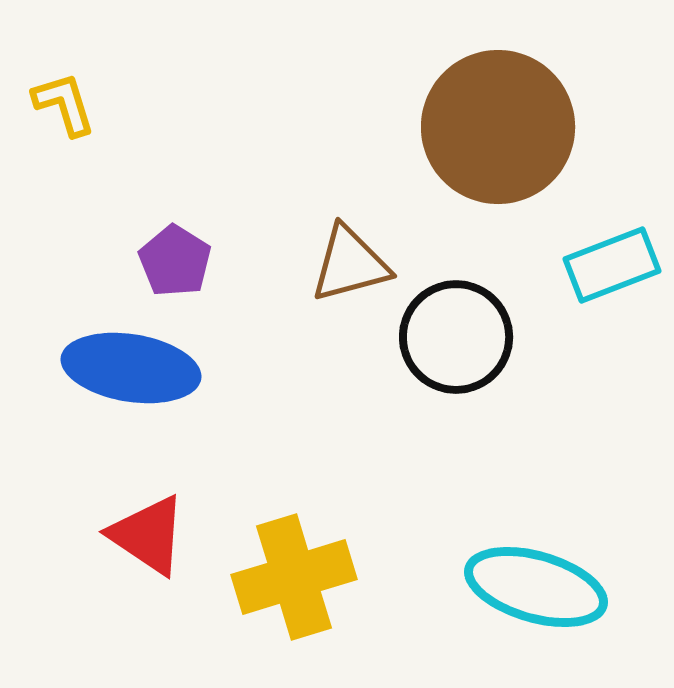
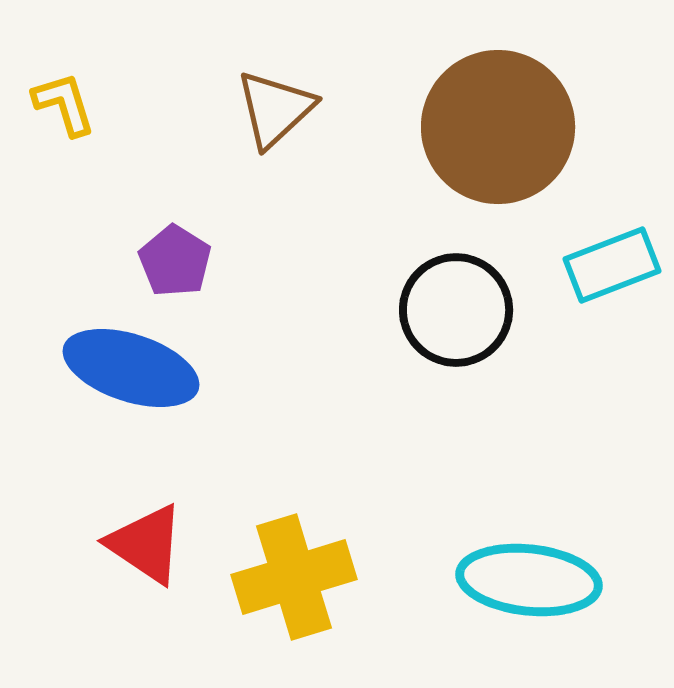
brown triangle: moved 75 px left, 155 px up; rotated 28 degrees counterclockwise
black circle: moved 27 px up
blue ellipse: rotated 9 degrees clockwise
red triangle: moved 2 px left, 9 px down
cyan ellipse: moved 7 px left, 7 px up; rotated 10 degrees counterclockwise
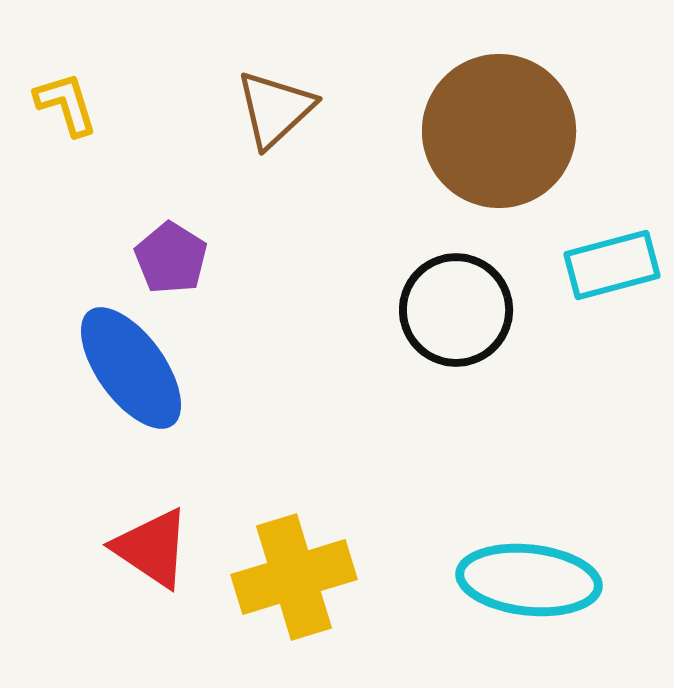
yellow L-shape: moved 2 px right
brown circle: moved 1 px right, 4 px down
purple pentagon: moved 4 px left, 3 px up
cyan rectangle: rotated 6 degrees clockwise
blue ellipse: rotated 36 degrees clockwise
red triangle: moved 6 px right, 4 px down
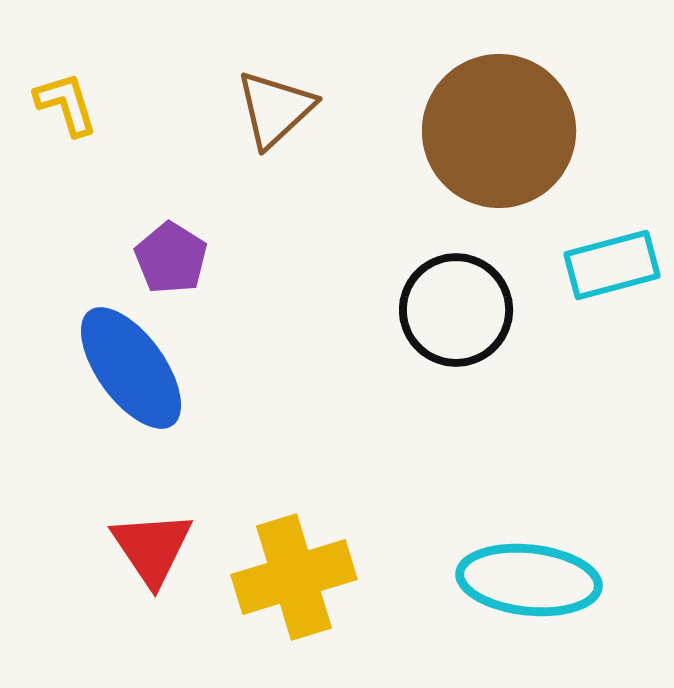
red triangle: rotated 22 degrees clockwise
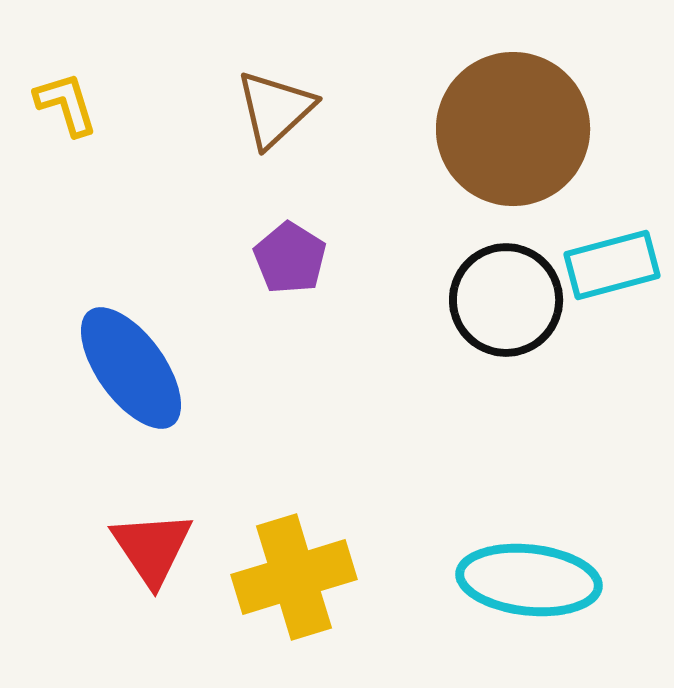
brown circle: moved 14 px right, 2 px up
purple pentagon: moved 119 px right
black circle: moved 50 px right, 10 px up
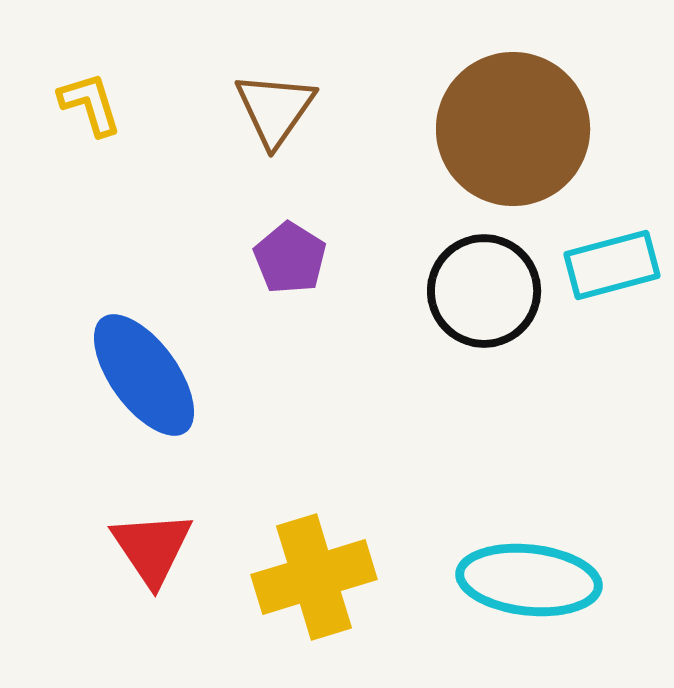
yellow L-shape: moved 24 px right
brown triangle: rotated 12 degrees counterclockwise
black circle: moved 22 px left, 9 px up
blue ellipse: moved 13 px right, 7 px down
yellow cross: moved 20 px right
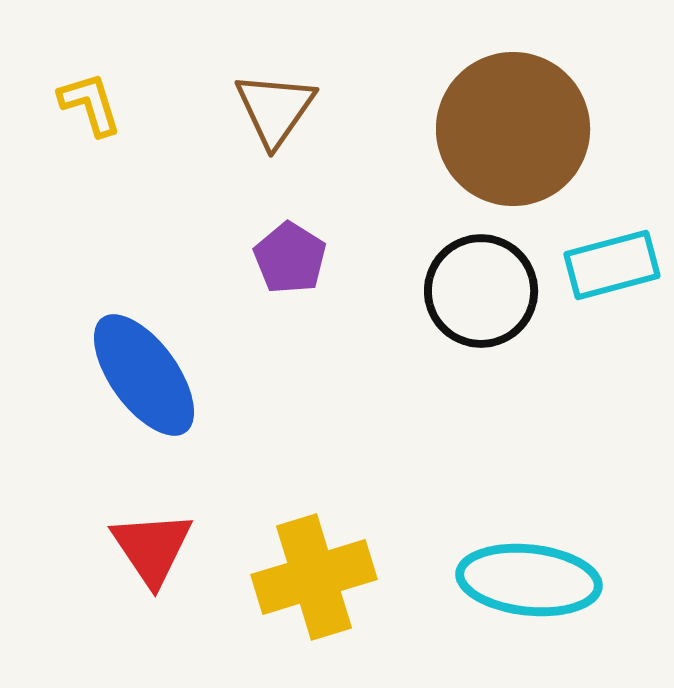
black circle: moved 3 px left
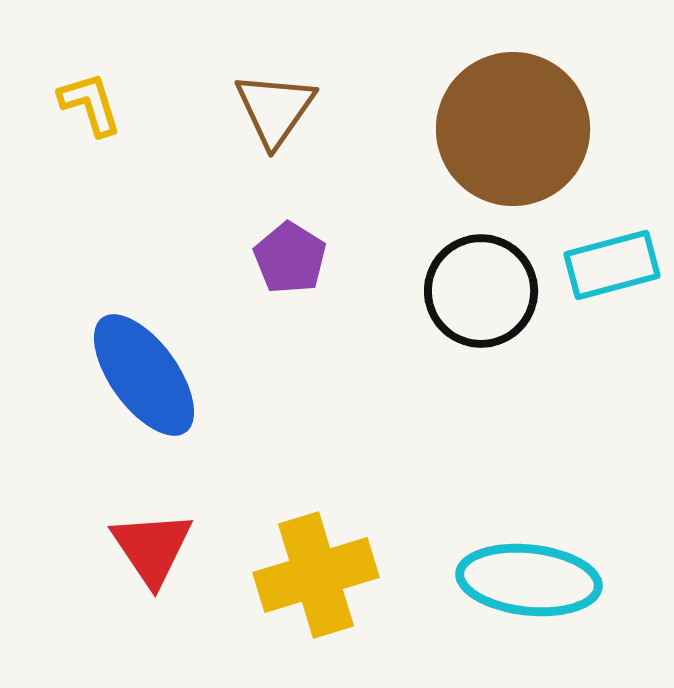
yellow cross: moved 2 px right, 2 px up
